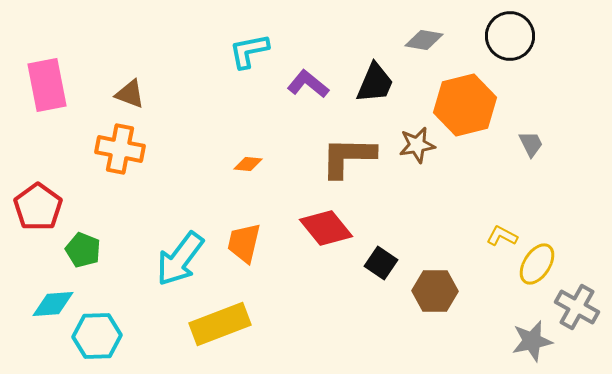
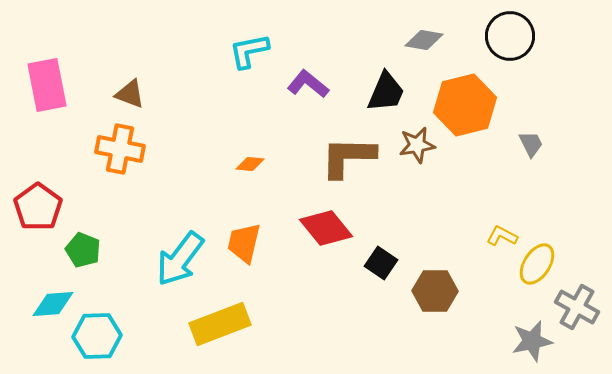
black trapezoid: moved 11 px right, 9 px down
orange diamond: moved 2 px right
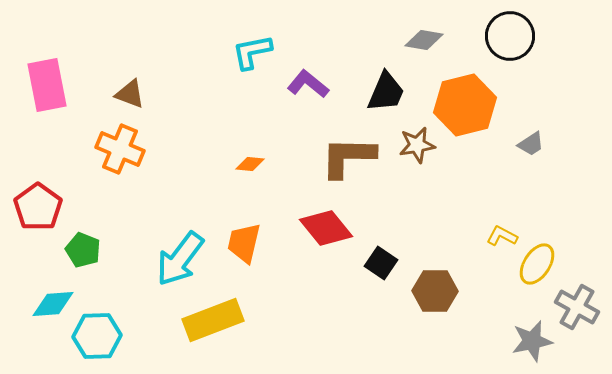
cyan L-shape: moved 3 px right, 1 px down
gray trapezoid: rotated 84 degrees clockwise
orange cross: rotated 12 degrees clockwise
yellow rectangle: moved 7 px left, 4 px up
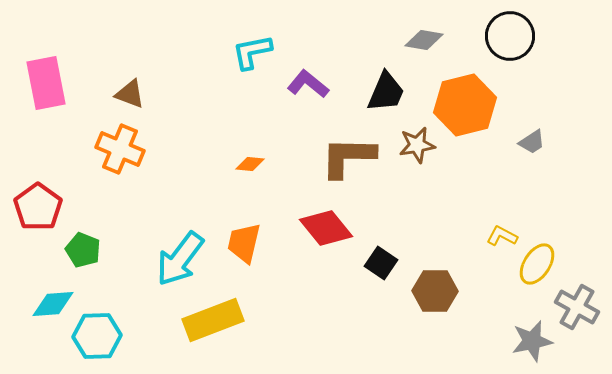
pink rectangle: moved 1 px left, 2 px up
gray trapezoid: moved 1 px right, 2 px up
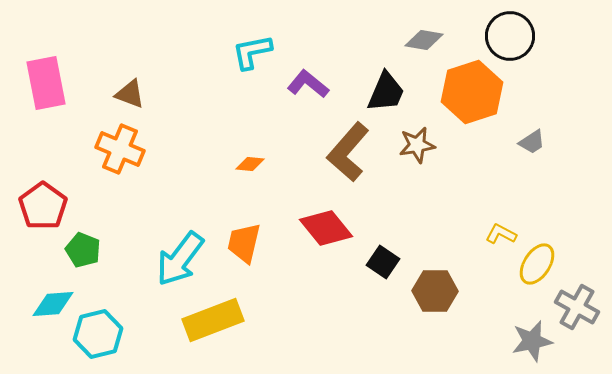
orange hexagon: moved 7 px right, 13 px up; rotated 4 degrees counterclockwise
brown L-shape: moved 5 px up; rotated 50 degrees counterclockwise
red pentagon: moved 5 px right, 1 px up
yellow L-shape: moved 1 px left, 2 px up
black square: moved 2 px right, 1 px up
cyan hexagon: moved 1 px right, 2 px up; rotated 12 degrees counterclockwise
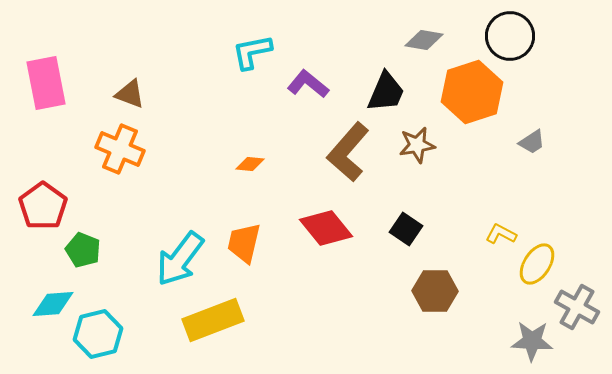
black square: moved 23 px right, 33 px up
gray star: rotated 15 degrees clockwise
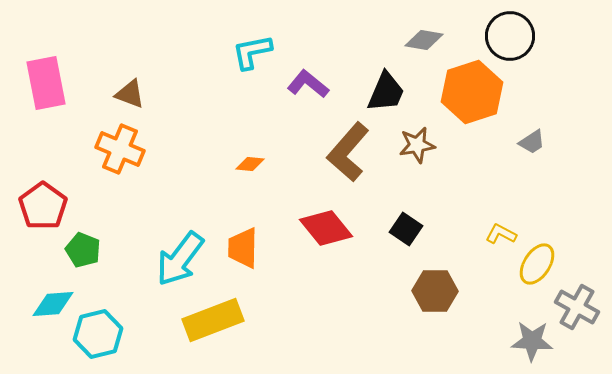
orange trapezoid: moved 1 px left, 5 px down; rotated 12 degrees counterclockwise
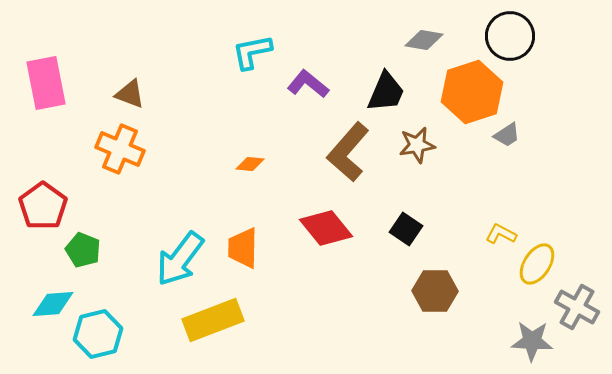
gray trapezoid: moved 25 px left, 7 px up
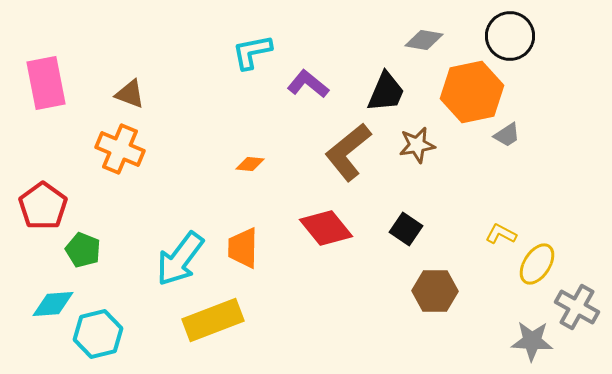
orange hexagon: rotated 6 degrees clockwise
brown L-shape: rotated 10 degrees clockwise
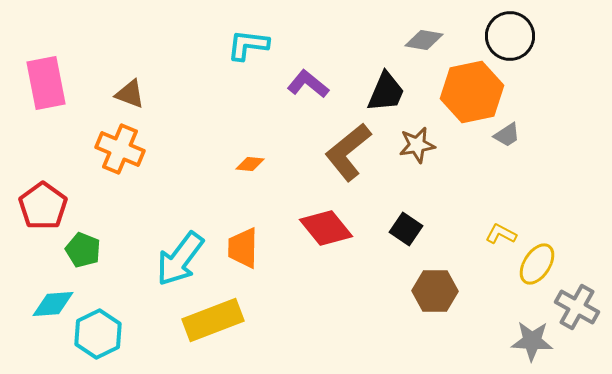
cyan L-shape: moved 4 px left, 7 px up; rotated 18 degrees clockwise
cyan hexagon: rotated 12 degrees counterclockwise
